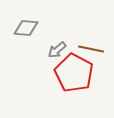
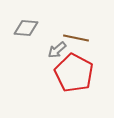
brown line: moved 15 px left, 11 px up
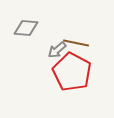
brown line: moved 5 px down
red pentagon: moved 2 px left, 1 px up
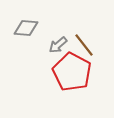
brown line: moved 8 px right, 2 px down; rotated 40 degrees clockwise
gray arrow: moved 1 px right, 5 px up
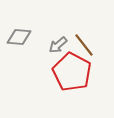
gray diamond: moved 7 px left, 9 px down
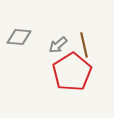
brown line: rotated 25 degrees clockwise
red pentagon: rotated 12 degrees clockwise
